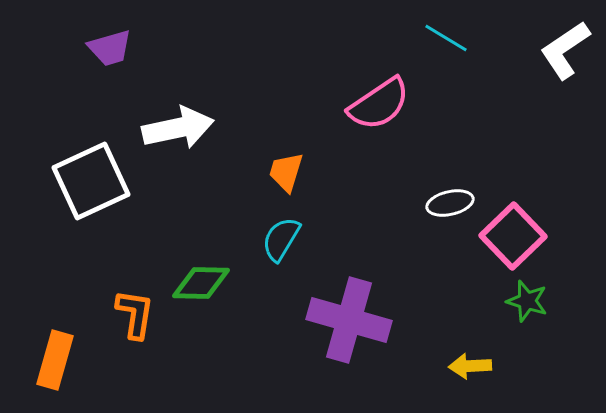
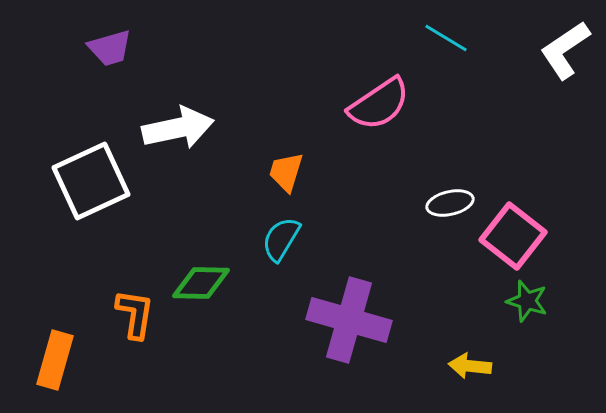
pink square: rotated 8 degrees counterclockwise
yellow arrow: rotated 9 degrees clockwise
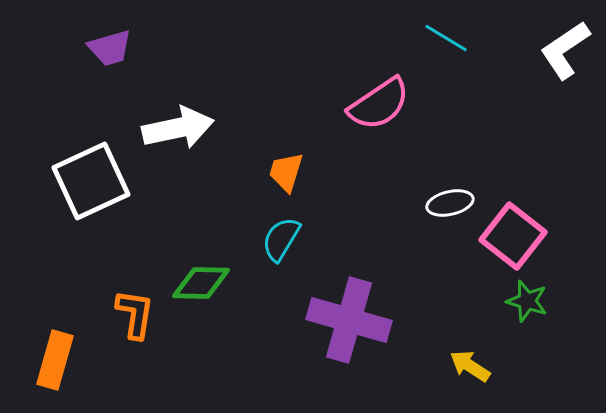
yellow arrow: rotated 27 degrees clockwise
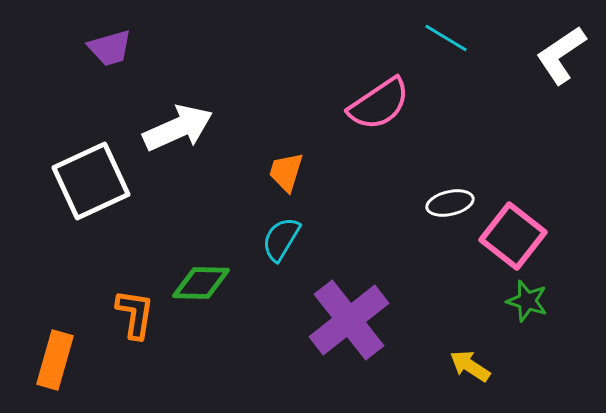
white L-shape: moved 4 px left, 5 px down
white arrow: rotated 12 degrees counterclockwise
purple cross: rotated 36 degrees clockwise
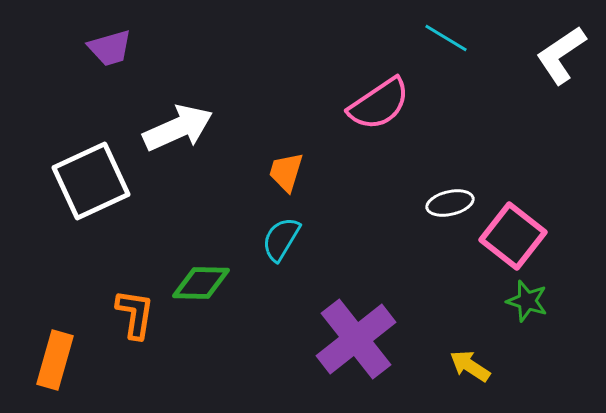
purple cross: moved 7 px right, 19 px down
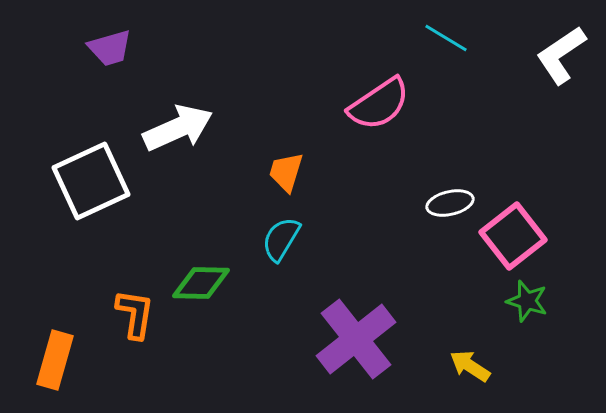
pink square: rotated 14 degrees clockwise
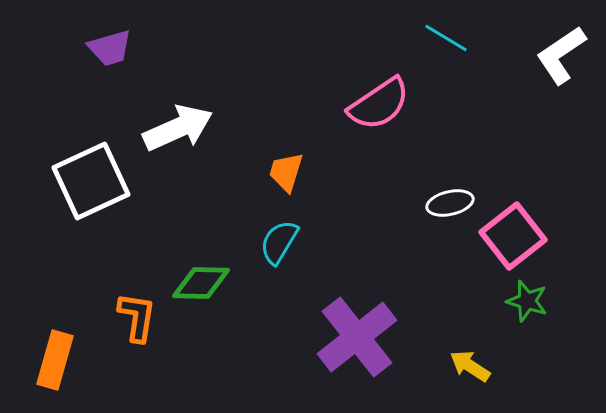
cyan semicircle: moved 2 px left, 3 px down
orange L-shape: moved 2 px right, 3 px down
purple cross: moved 1 px right, 2 px up
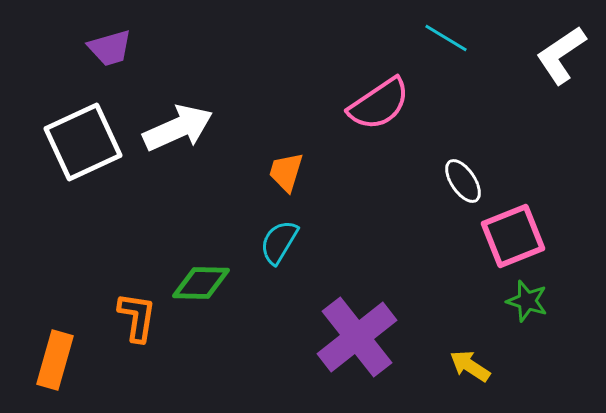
white square: moved 8 px left, 39 px up
white ellipse: moved 13 px right, 22 px up; rotated 69 degrees clockwise
pink square: rotated 16 degrees clockwise
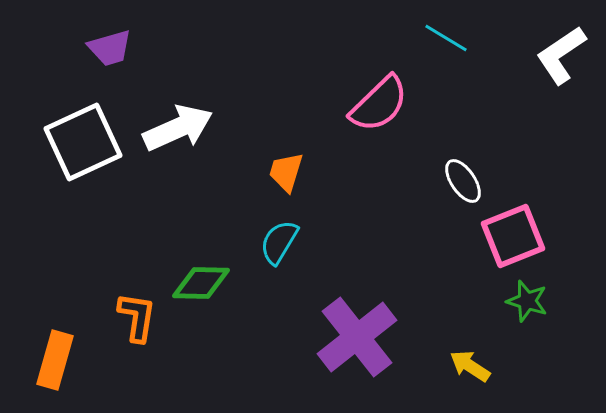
pink semicircle: rotated 10 degrees counterclockwise
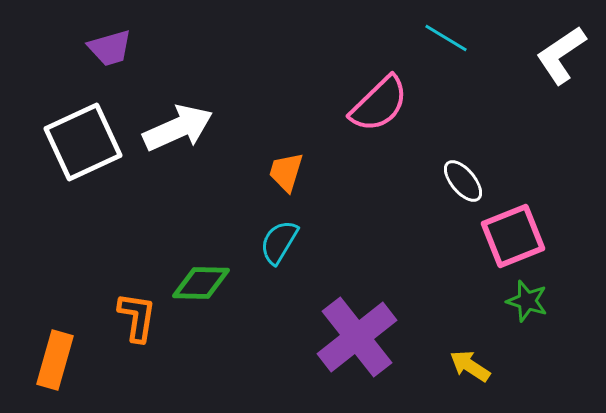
white ellipse: rotated 6 degrees counterclockwise
